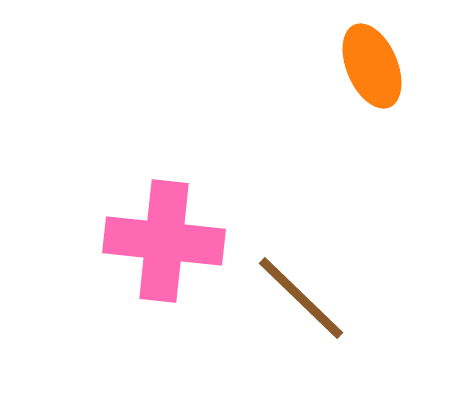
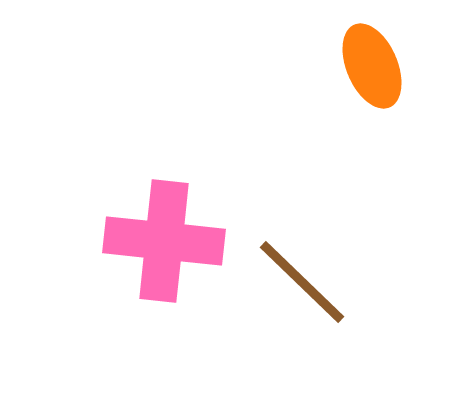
brown line: moved 1 px right, 16 px up
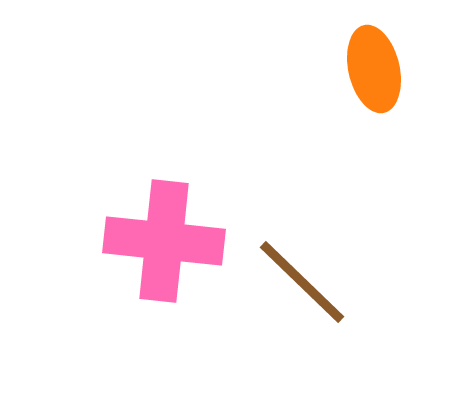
orange ellipse: moved 2 px right, 3 px down; rotated 10 degrees clockwise
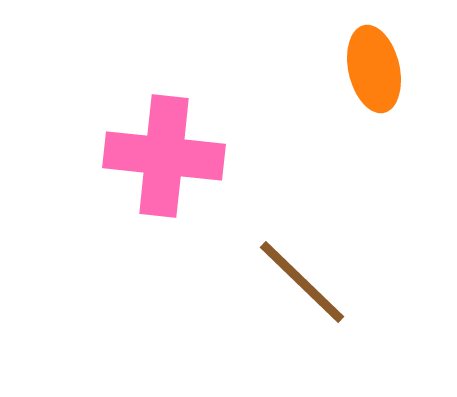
pink cross: moved 85 px up
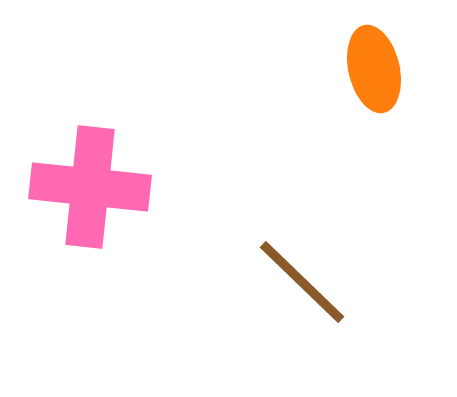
pink cross: moved 74 px left, 31 px down
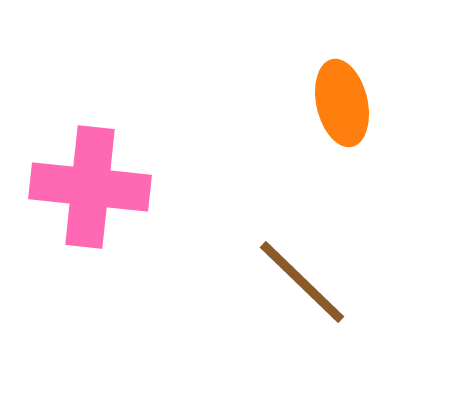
orange ellipse: moved 32 px left, 34 px down
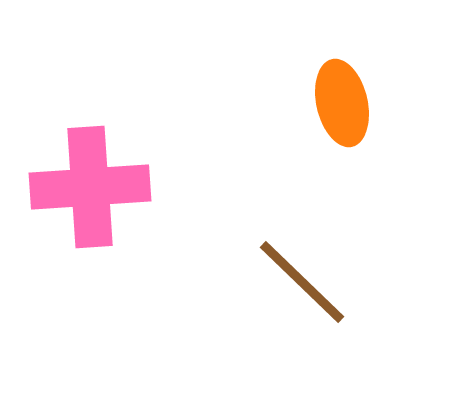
pink cross: rotated 10 degrees counterclockwise
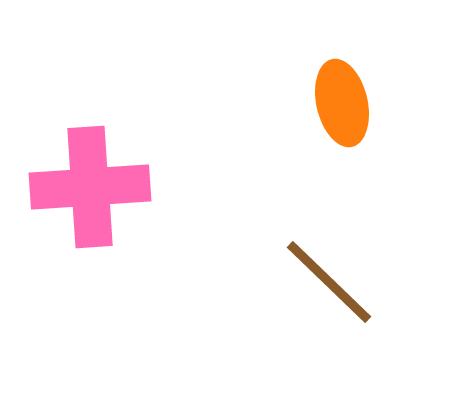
brown line: moved 27 px right
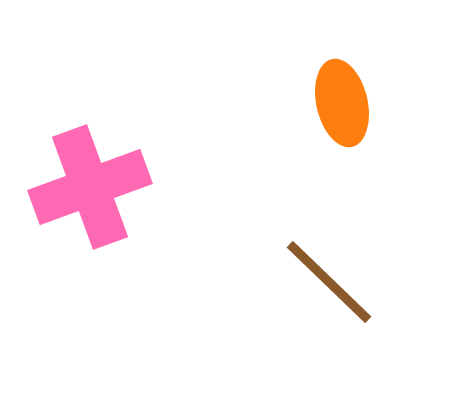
pink cross: rotated 16 degrees counterclockwise
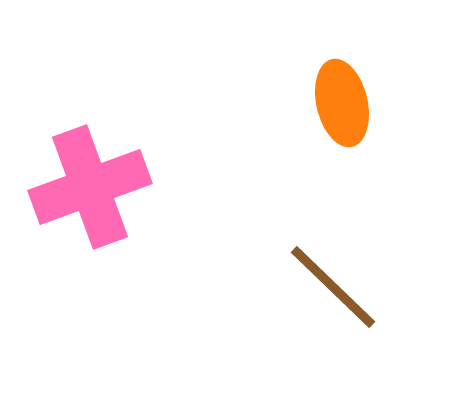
brown line: moved 4 px right, 5 px down
